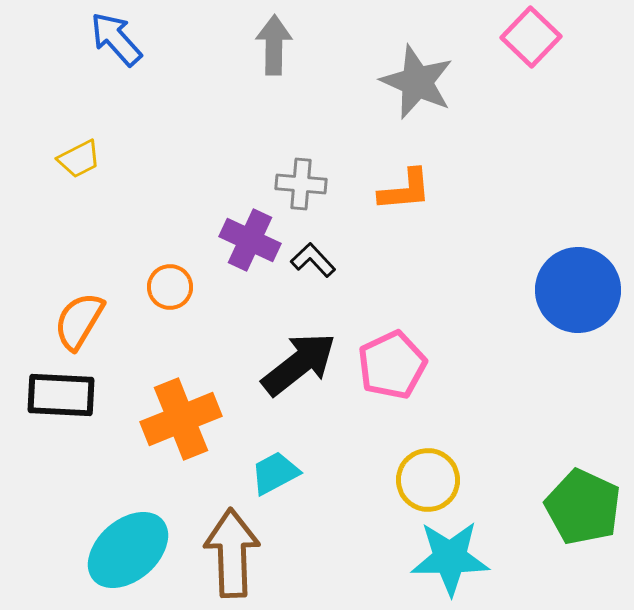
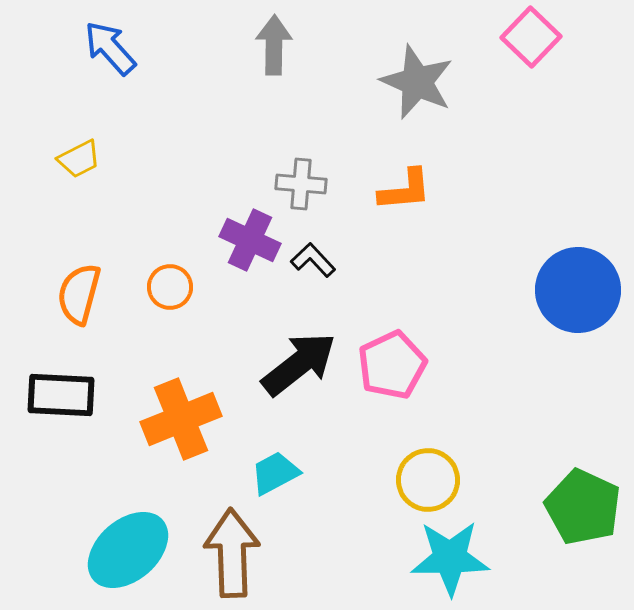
blue arrow: moved 6 px left, 9 px down
orange semicircle: moved 27 px up; rotated 16 degrees counterclockwise
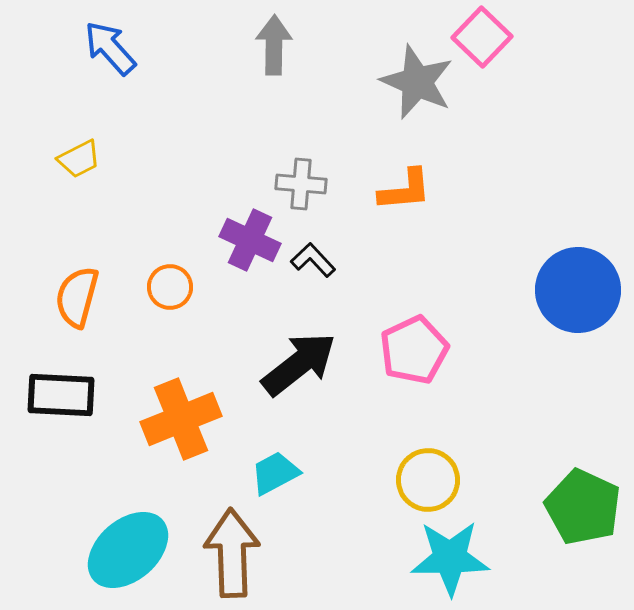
pink square: moved 49 px left
orange semicircle: moved 2 px left, 3 px down
pink pentagon: moved 22 px right, 15 px up
